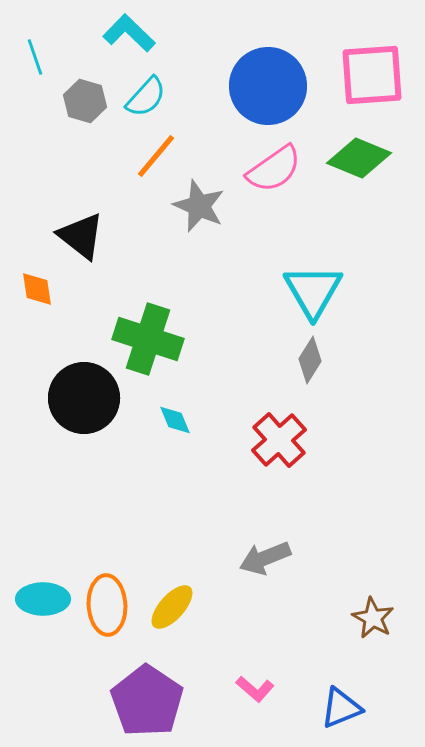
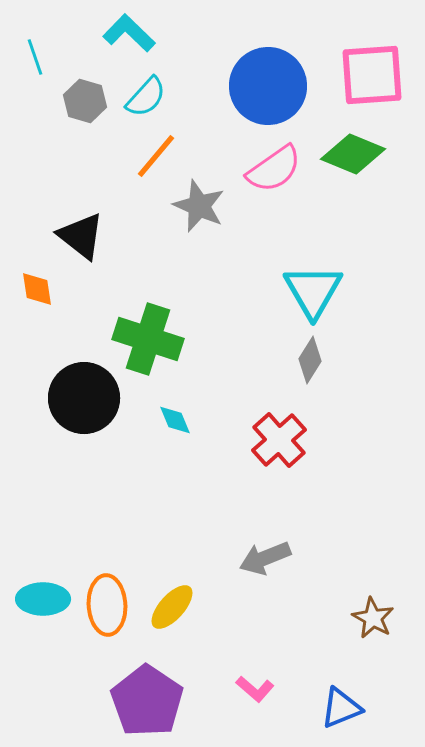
green diamond: moved 6 px left, 4 px up
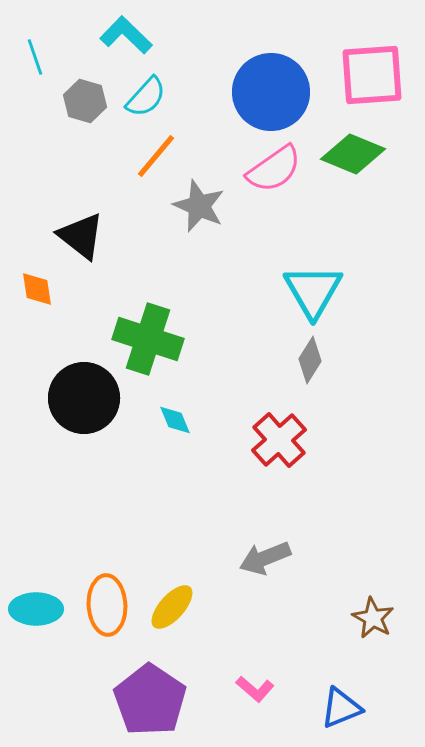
cyan L-shape: moved 3 px left, 2 px down
blue circle: moved 3 px right, 6 px down
cyan ellipse: moved 7 px left, 10 px down
purple pentagon: moved 3 px right, 1 px up
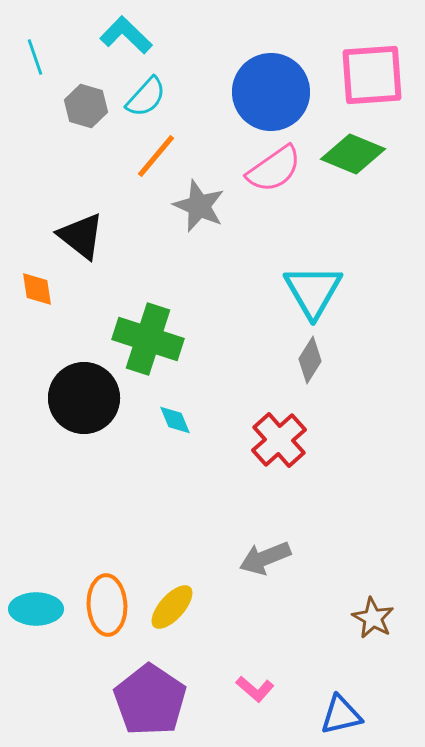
gray hexagon: moved 1 px right, 5 px down
blue triangle: moved 7 px down; rotated 9 degrees clockwise
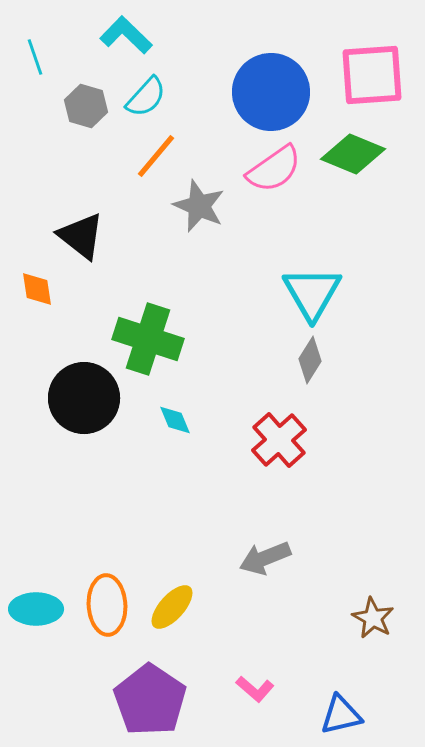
cyan triangle: moved 1 px left, 2 px down
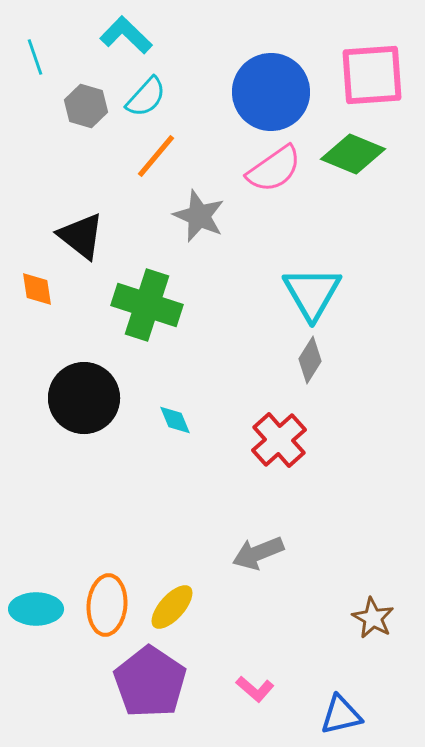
gray star: moved 10 px down
green cross: moved 1 px left, 34 px up
gray arrow: moved 7 px left, 5 px up
orange ellipse: rotated 8 degrees clockwise
purple pentagon: moved 18 px up
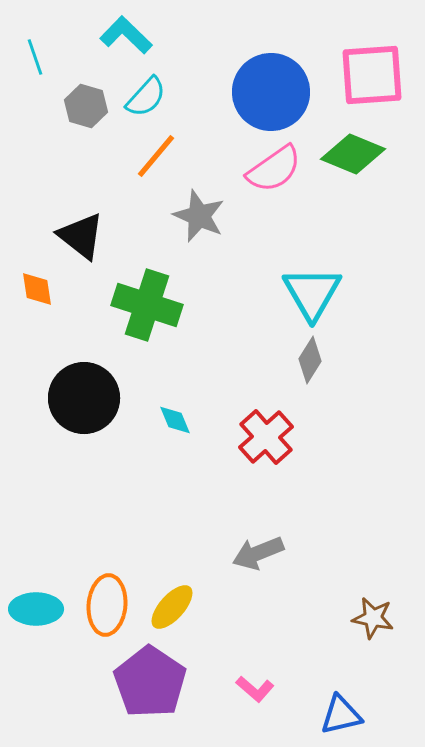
red cross: moved 13 px left, 3 px up
brown star: rotated 18 degrees counterclockwise
